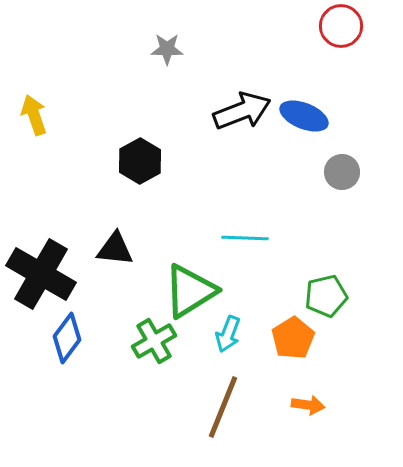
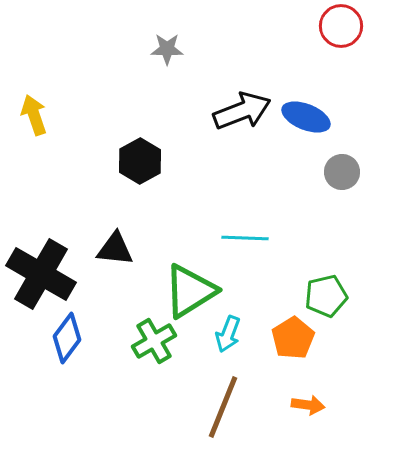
blue ellipse: moved 2 px right, 1 px down
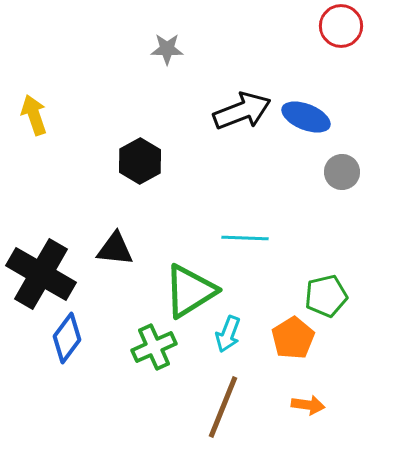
green cross: moved 6 px down; rotated 6 degrees clockwise
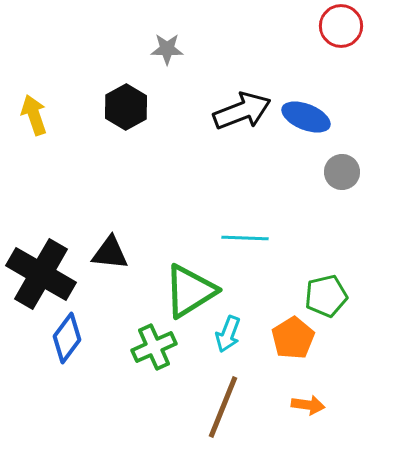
black hexagon: moved 14 px left, 54 px up
black triangle: moved 5 px left, 4 px down
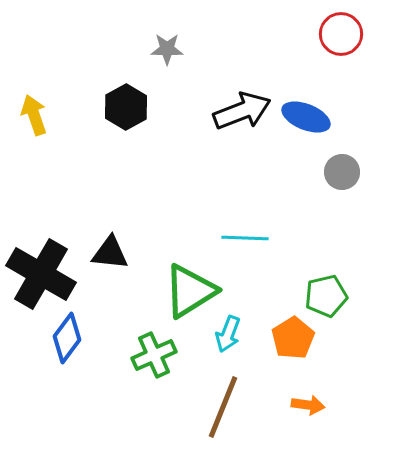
red circle: moved 8 px down
green cross: moved 8 px down
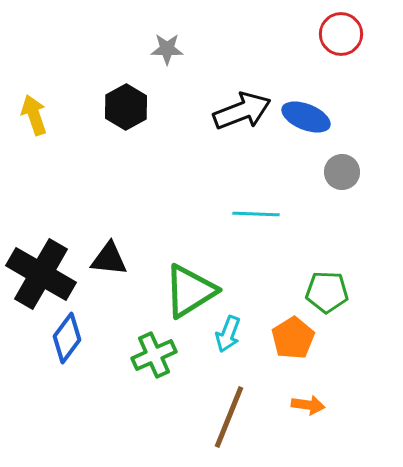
cyan line: moved 11 px right, 24 px up
black triangle: moved 1 px left, 6 px down
green pentagon: moved 1 px right, 4 px up; rotated 15 degrees clockwise
brown line: moved 6 px right, 10 px down
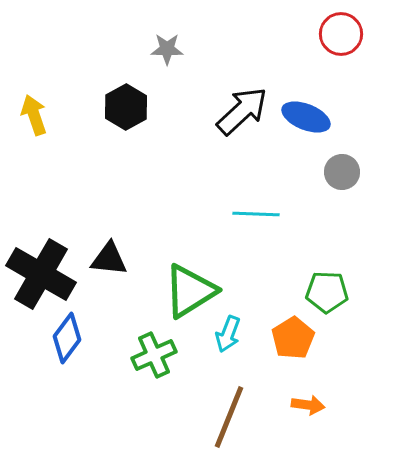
black arrow: rotated 22 degrees counterclockwise
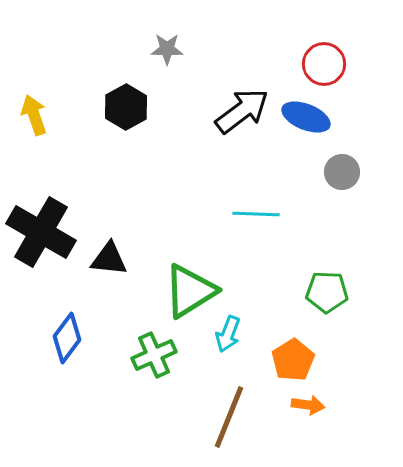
red circle: moved 17 px left, 30 px down
black arrow: rotated 6 degrees clockwise
black cross: moved 42 px up
orange pentagon: moved 22 px down
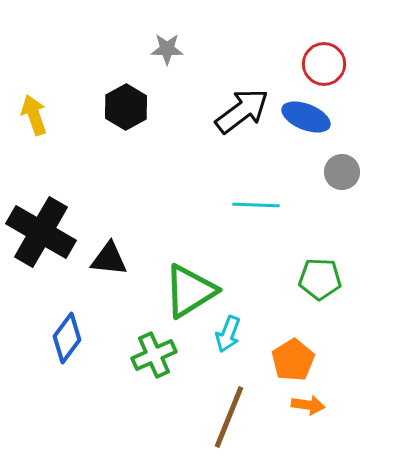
cyan line: moved 9 px up
green pentagon: moved 7 px left, 13 px up
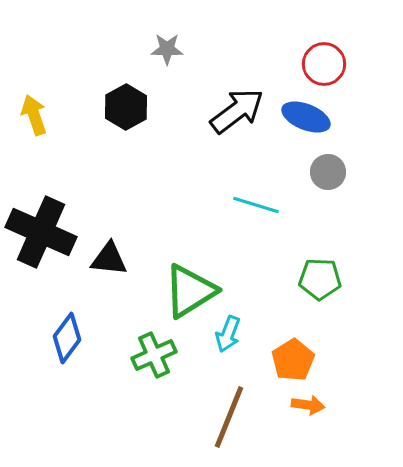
black arrow: moved 5 px left
gray circle: moved 14 px left
cyan line: rotated 15 degrees clockwise
black cross: rotated 6 degrees counterclockwise
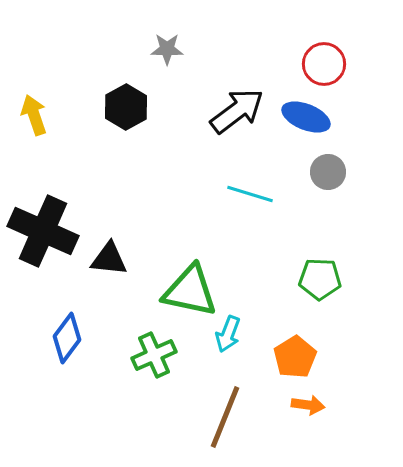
cyan line: moved 6 px left, 11 px up
black cross: moved 2 px right, 1 px up
green triangle: rotated 44 degrees clockwise
orange pentagon: moved 2 px right, 3 px up
brown line: moved 4 px left
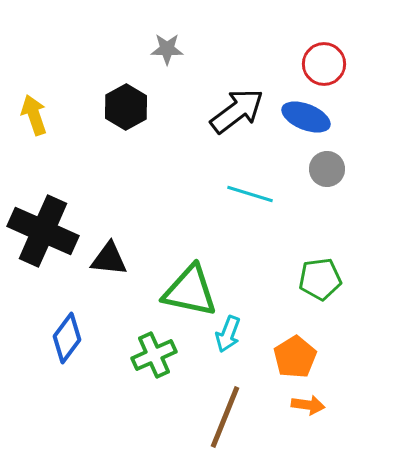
gray circle: moved 1 px left, 3 px up
green pentagon: rotated 9 degrees counterclockwise
